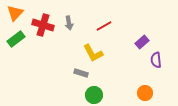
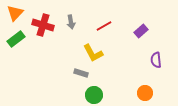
gray arrow: moved 2 px right, 1 px up
purple rectangle: moved 1 px left, 11 px up
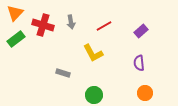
purple semicircle: moved 17 px left, 3 px down
gray rectangle: moved 18 px left
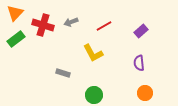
gray arrow: rotated 80 degrees clockwise
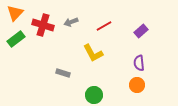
orange circle: moved 8 px left, 8 px up
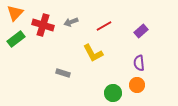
green circle: moved 19 px right, 2 px up
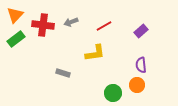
orange triangle: moved 2 px down
red cross: rotated 10 degrees counterclockwise
yellow L-shape: moved 2 px right; rotated 70 degrees counterclockwise
purple semicircle: moved 2 px right, 2 px down
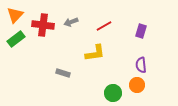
purple rectangle: rotated 32 degrees counterclockwise
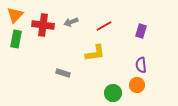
green rectangle: rotated 42 degrees counterclockwise
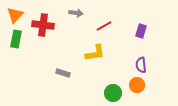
gray arrow: moved 5 px right, 9 px up; rotated 152 degrees counterclockwise
